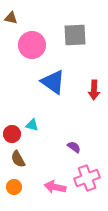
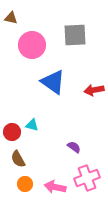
red arrow: rotated 78 degrees clockwise
red circle: moved 2 px up
orange circle: moved 11 px right, 3 px up
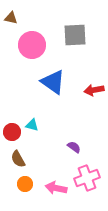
pink arrow: moved 1 px right, 1 px down
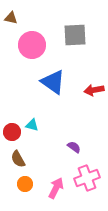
pink arrow: rotated 105 degrees clockwise
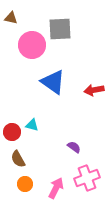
gray square: moved 15 px left, 6 px up
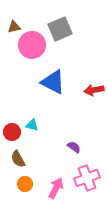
brown triangle: moved 3 px right, 9 px down; rotated 24 degrees counterclockwise
gray square: rotated 20 degrees counterclockwise
blue triangle: rotated 8 degrees counterclockwise
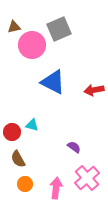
gray square: moved 1 px left
pink cross: rotated 20 degrees counterclockwise
pink arrow: rotated 20 degrees counterclockwise
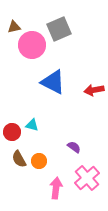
brown semicircle: moved 1 px right
orange circle: moved 14 px right, 23 px up
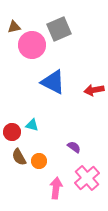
brown semicircle: moved 2 px up
